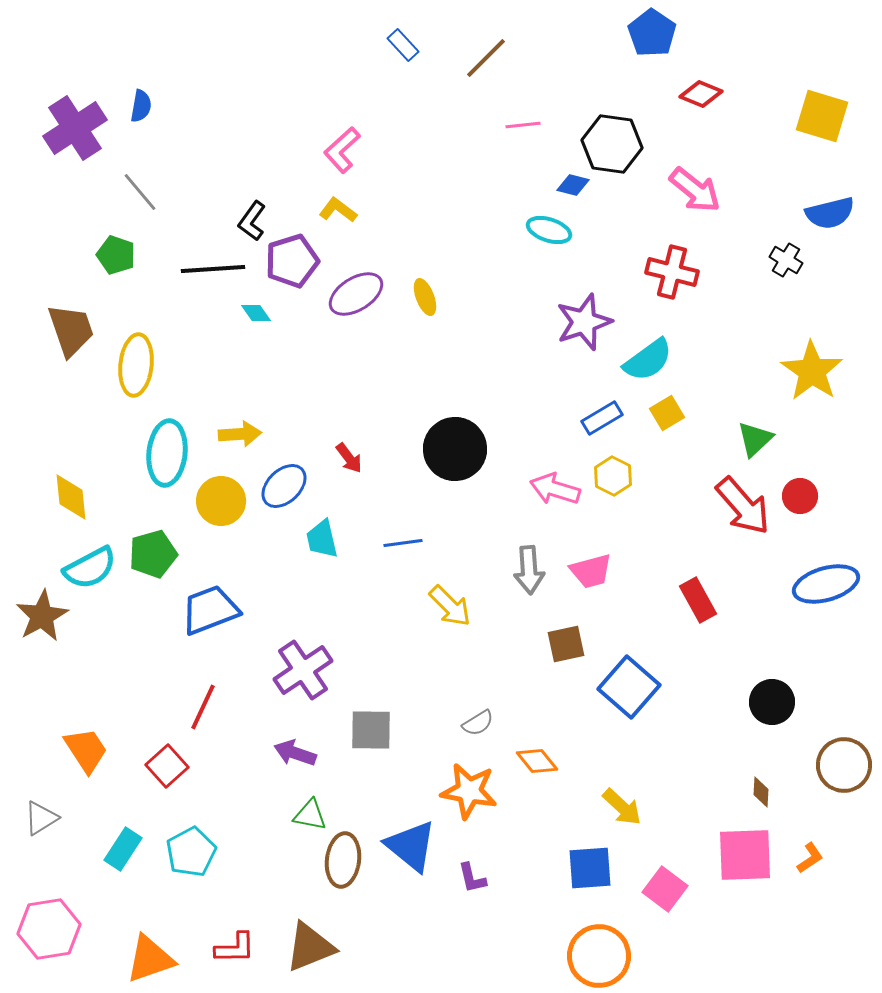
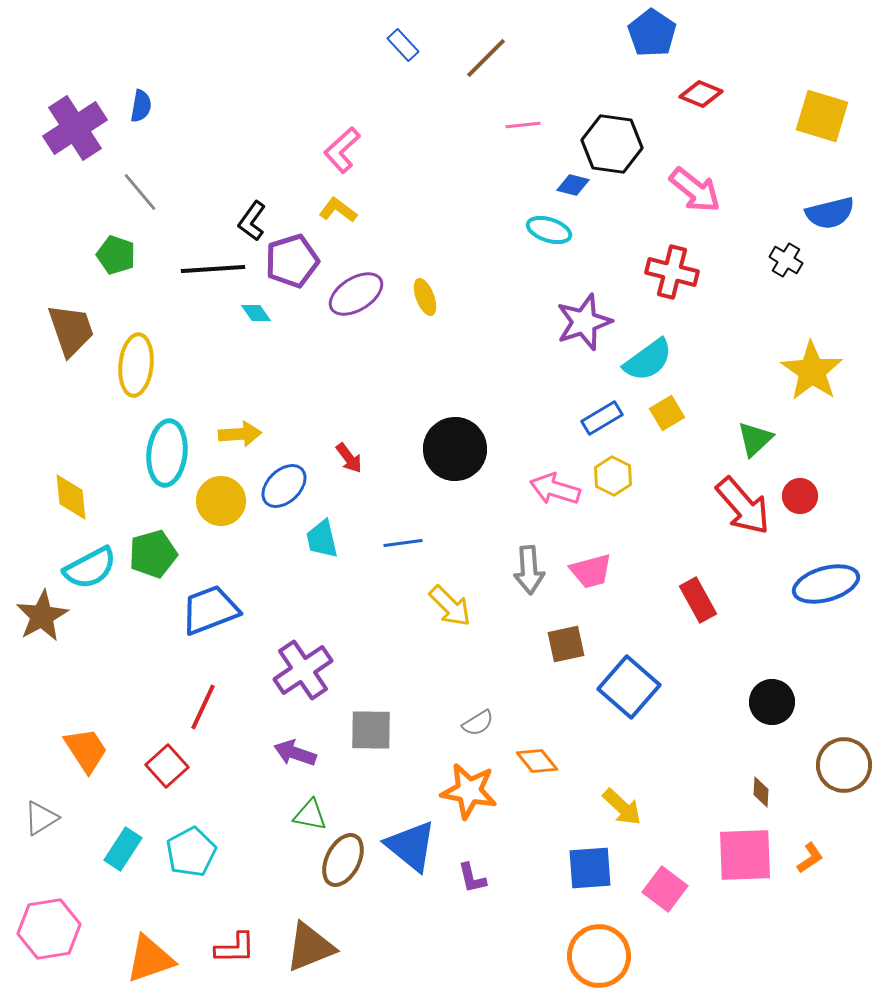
brown ellipse at (343, 860): rotated 20 degrees clockwise
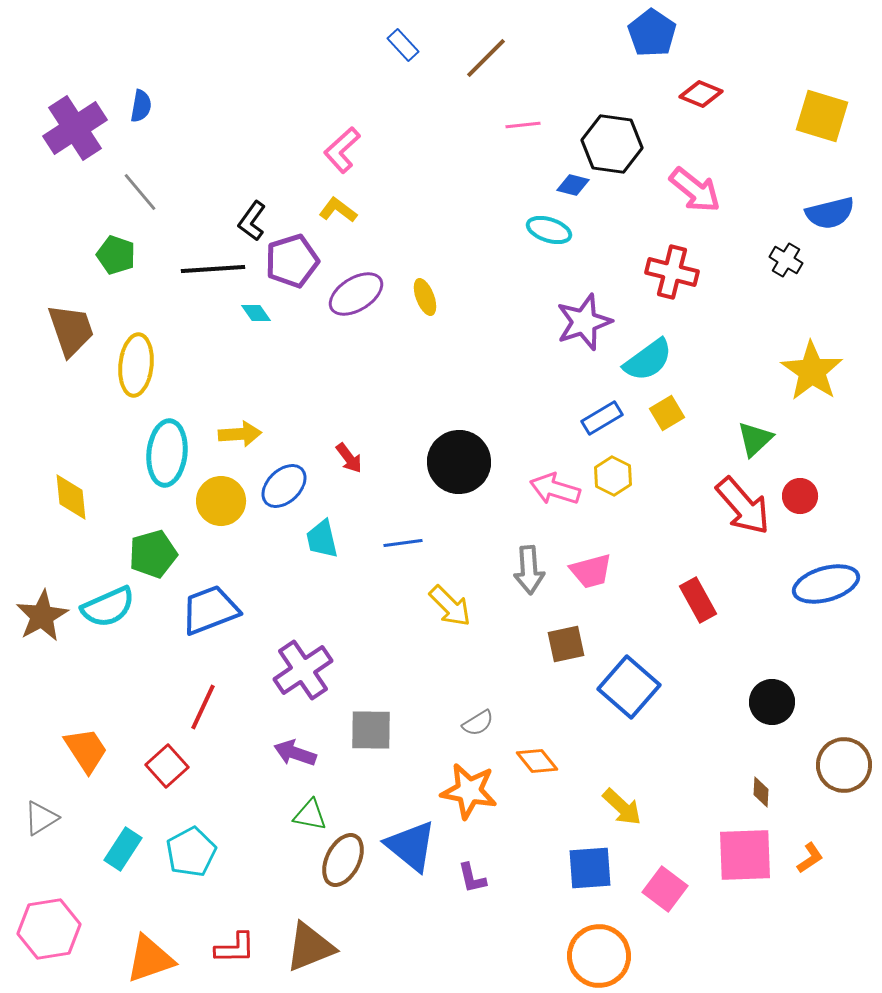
black circle at (455, 449): moved 4 px right, 13 px down
cyan semicircle at (90, 568): moved 18 px right, 39 px down; rotated 4 degrees clockwise
